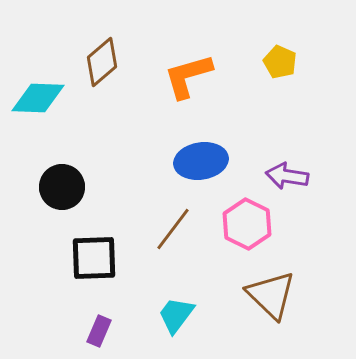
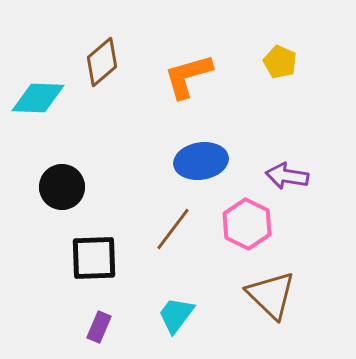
purple rectangle: moved 4 px up
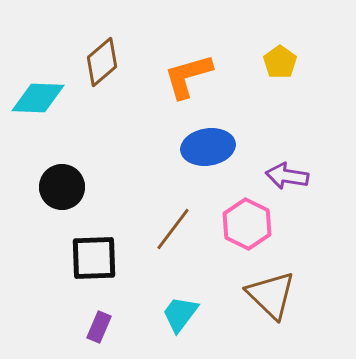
yellow pentagon: rotated 12 degrees clockwise
blue ellipse: moved 7 px right, 14 px up
cyan trapezoid: moved 4 px right, 1 px up
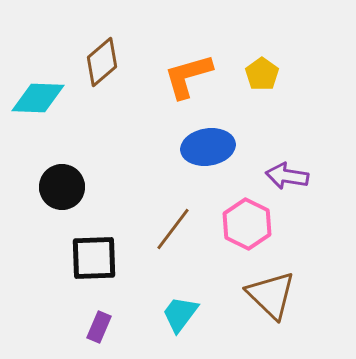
yellow pentagon: moved 18 px left, 12 px down
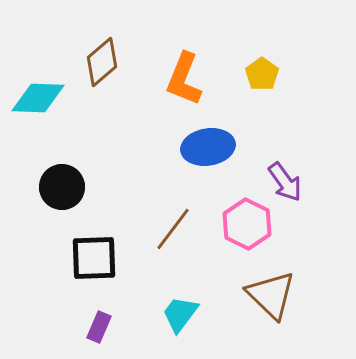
orange L-shape: moved 4 px left, 3 px down; rotated 52 degrees counterclockwise
purple arrow: moved 2 px left, 6 px down; rotated 135 degrees counterclockwise
